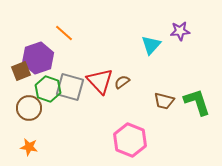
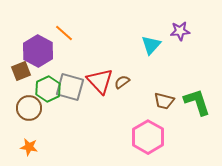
purple hexagon: moved 7 px up; rotated 12 degrees counterclockwise
green hexagon: rotated 15 degrees clockwise
pink hexagon: moved 18 px right, 3 px up; rotated 8 degrees clockwise
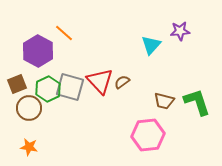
brown square: moved 4 px left, 13 px down
pink hexagon: moved 2 px up; rotated 24 degrees clockwise
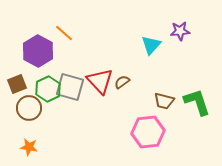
pink hexagon: moved 3 px up
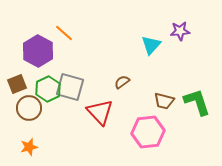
red triangle: moved 31 px down
orange star: rotated 24 degrees counterclockwise
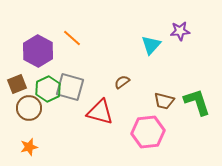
orange line: moved 8 px right, 5 px down
red triangle: rotated 32 degrees counterclockwise
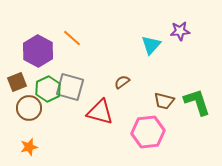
brown square: moved 2 px up
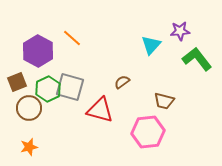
green L-shape: moved 43 px up; rotated 20 degrees counterclockwise
red triangle: moved 2 px up
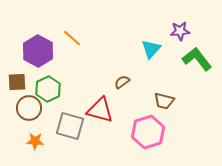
cyan triangle: moved 4 px down
brown square: rotated 18 degrees clockwise
gray square: moved 39 px down
pink hexagon: rotated 12 degrees counterclockwise
orange star: moved 6 px right, 6 px up; rotated 18 degrees clockwise
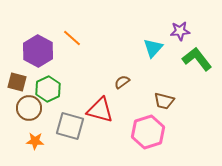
cyan triangle: moved 2 px right, 1 px up
brown square: rotated 18 degrees clockwise
